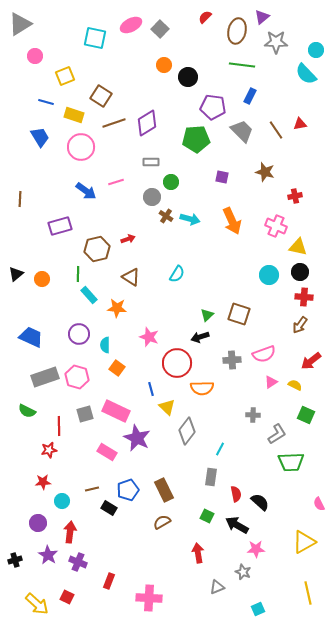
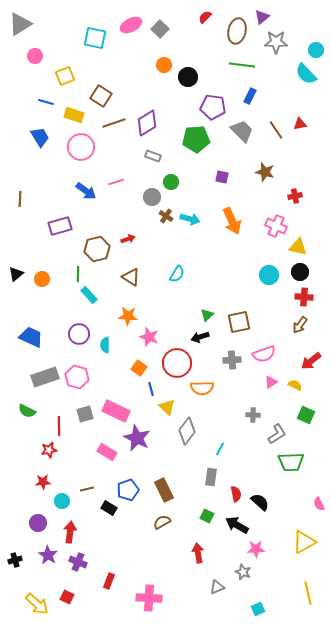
gray rectangle at (151, 162): moved 2 px right, 6 px up; rotated 21 degrees clockwise
orange star at (117, 308): moved 11 px right, 8 px down
brown square at (239, 314): moved 8 px down; rotated 30 degrees counterclockwise
orange square at (117, 368): moved 22 px right
brown line at (92, 489): moved 5 px left
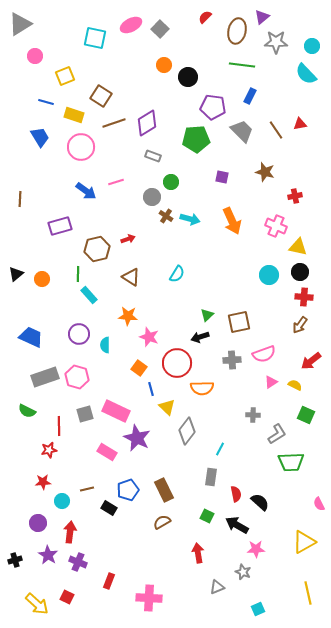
cyan circle at (316, 50): moved 4 px left, 4 px up
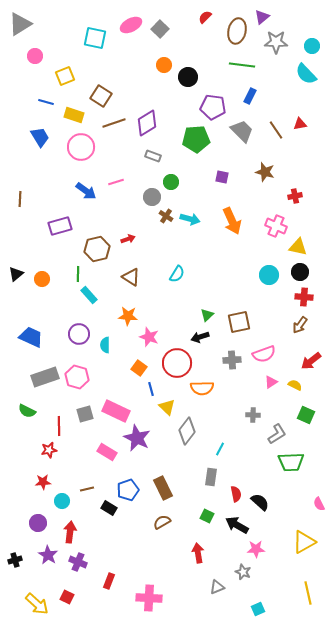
brown rectangle at (164, 490): moved 1 px left, 2 px up
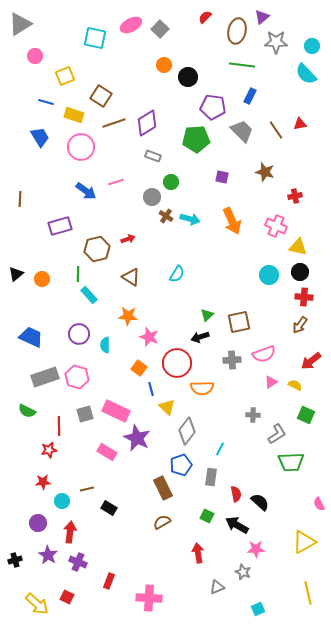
blue pentagon at (128, 490): moved 53 px right, 25 px up
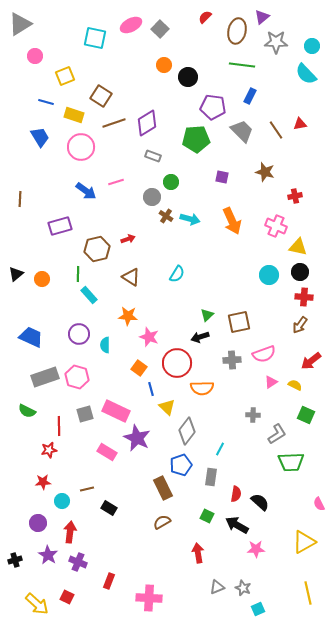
red semicircle at (236, 494): rotated 21 degrees clockwise
gray star at (243, 572): moved 16 px down
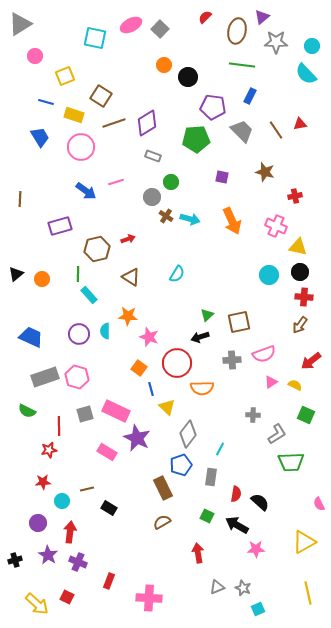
cyan semicircle at (105, 345): moved 14 px up
gray diamond at (187, 431): moved 1 px right, 3 px down
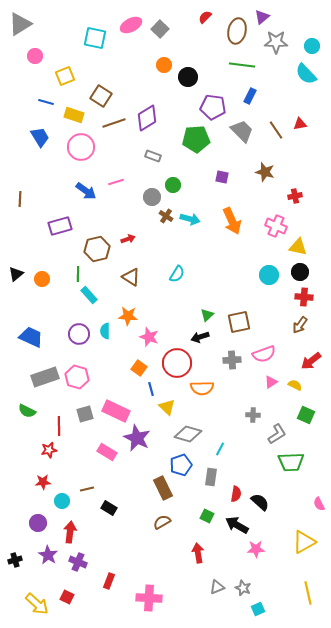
purple diamond at (147, 123): moved 5 px up
green circle at (171, 182): moved 2 px right, 3 px down
gray diamond at (188, 434): rotated 68 degrees clockwise
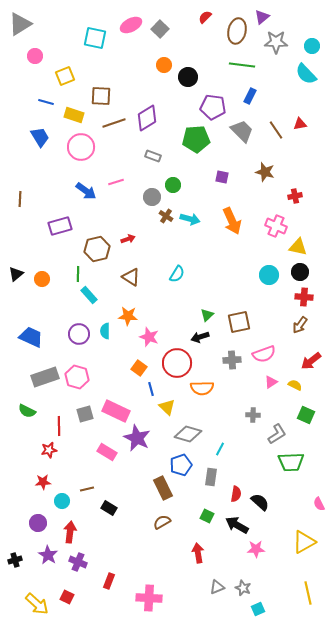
brown square at (101, 96): rotated 30 degrees counterclockwise
